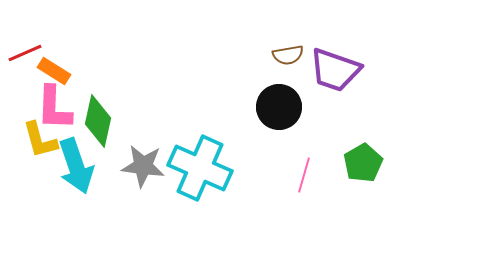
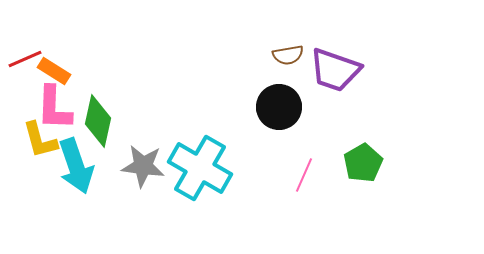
red line: moved 6 px down
cyan cross: rotated 6 degrees clockwise
pink line: rotated 8 degrees clockwise
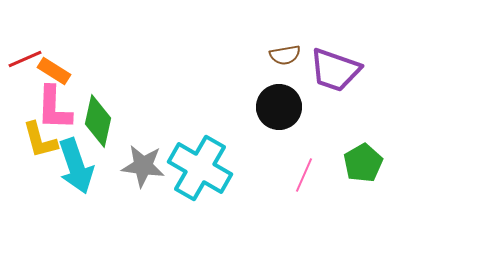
brown semicircle: moved 3 px left
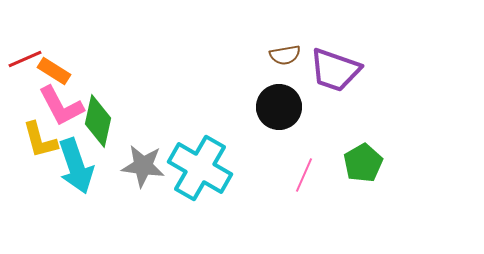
pink L-shape: moved 7 px right, 2 px up; rotated 30 degrees counterclockwise
